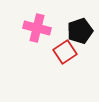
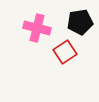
black pentagon: moved 9 px up; rotated 10 degrees clockwise
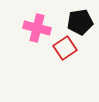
red square: moved 4 px up
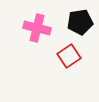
red square: moved 4 px right, 8 px down
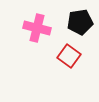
red square: rotated 20 degrees counterclockwise
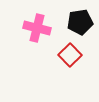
red square: moved 1 px right, 1 px up; rotated 10 degrees clockwise
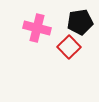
red square: moved 1 px left, 8 px up
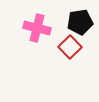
red square: moved 1 px right
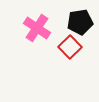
pink cross: rotated 20 degrees clockwise
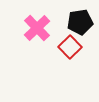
pink cross: rotated 12 degrees clockwise
